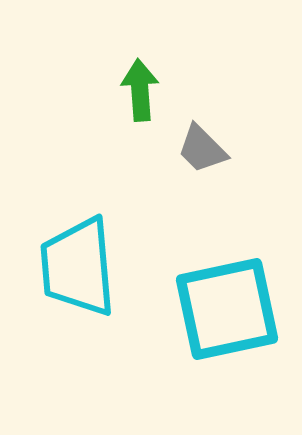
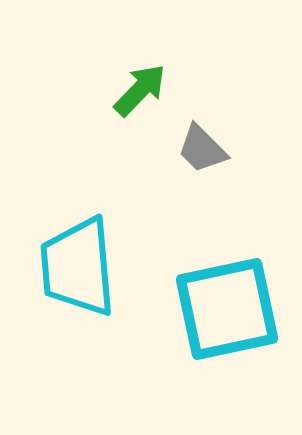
green arrow: rotated 48 degrees clockwise
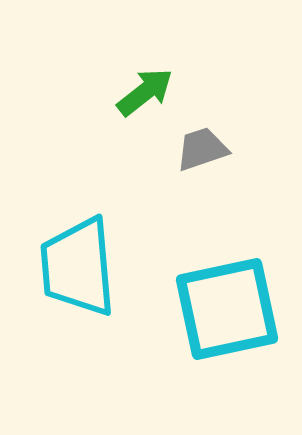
green arrow: moved 5 px right, 2 px down; rotated 8 degrees clockwise
gray trapezoid: rotated 116 degrees clockwise
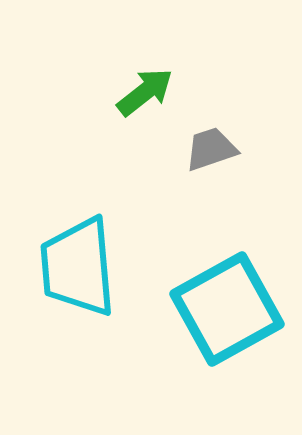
gray trapezoid: moved 9 px right
cyan square: rotated 17 degrees counterclockwise
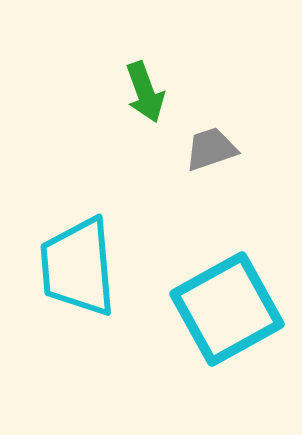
green arrow: rotated 108 degrees clockwise
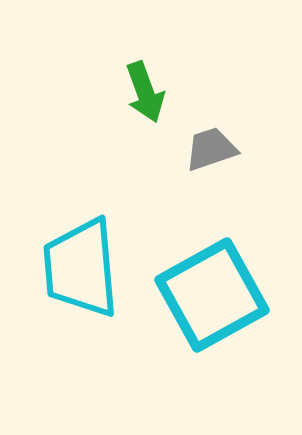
cyan trapezoid: moved 3 px right, 1 px down
cyan square: moved 15 px left, 14 px up
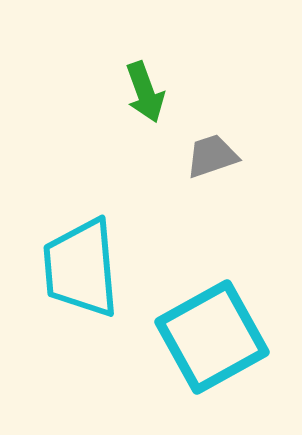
gray trapezoid: moved 1 px right, 7 px down
cyan square: moved 42 px down
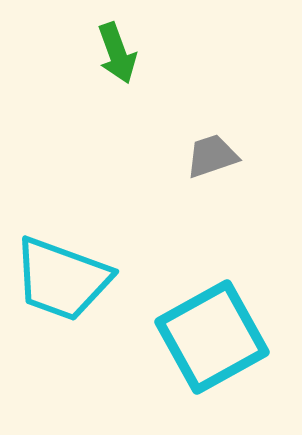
green arrow: moved 28 px left, 39 px up
cyan trapezoid: moved 19 px left, 11 px down; rotated 65 degrees counterclockwise
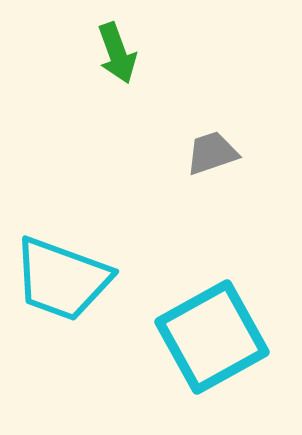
gray trapezoid: moved 3 px up
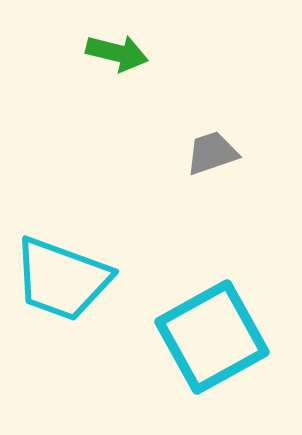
green arrow: rotated 56 degrees counterclockwise
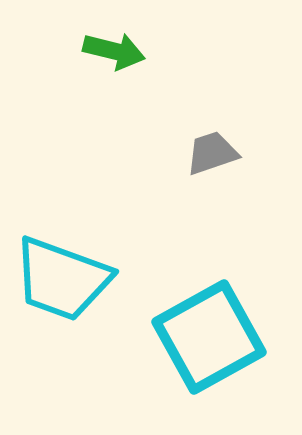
green arrow: moved 3 px left, 2 px up
cyan square: moved 3 px left
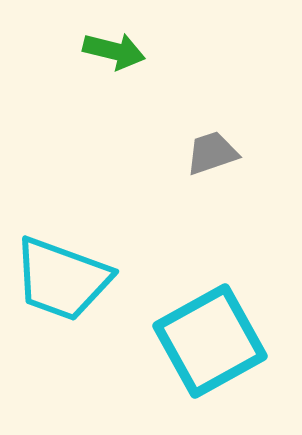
cyan square: moved 1 px right, 4 px down
